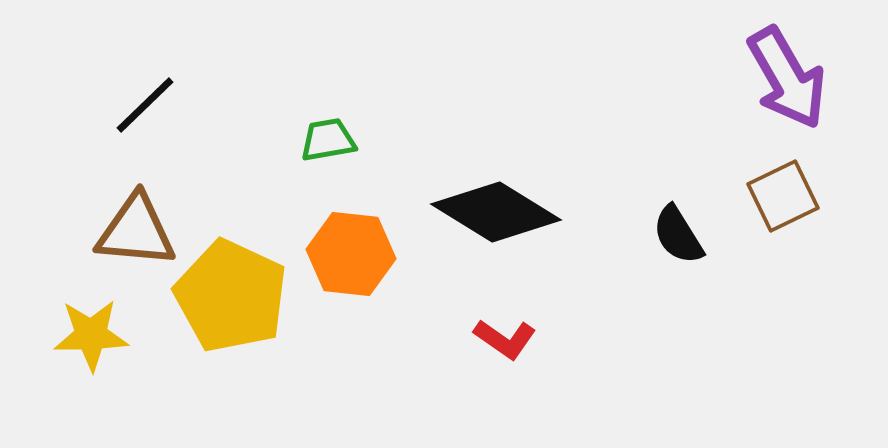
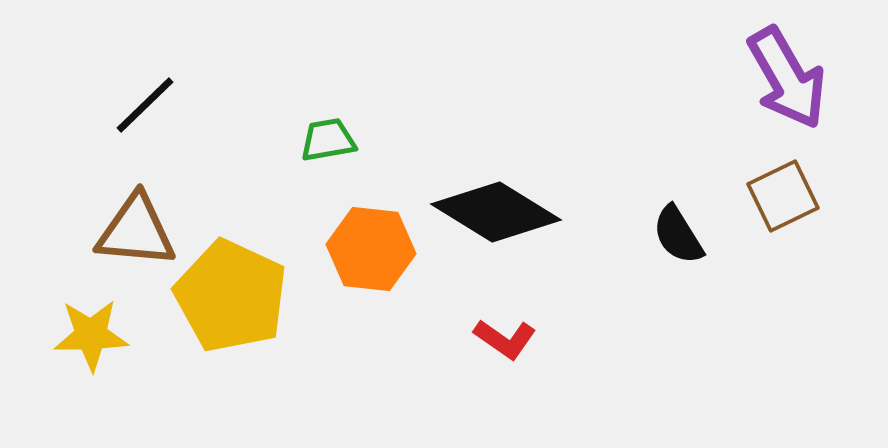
orange hexagon: moved 20 px right, 5 px up
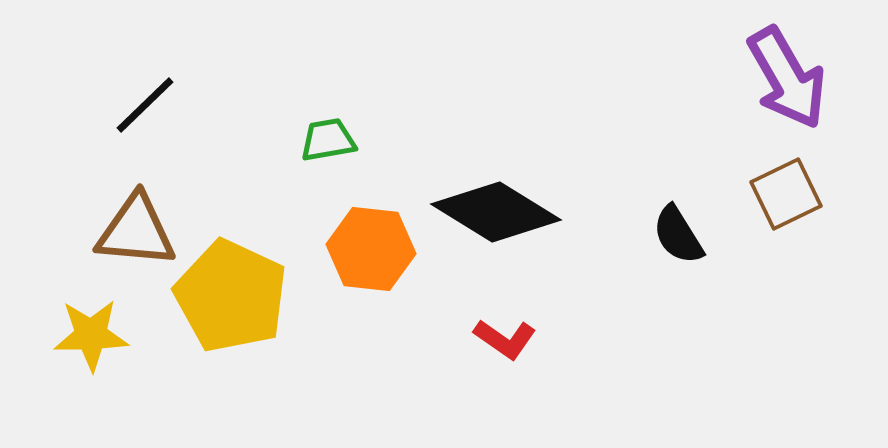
brown square: moved 3 px right, 2 px up
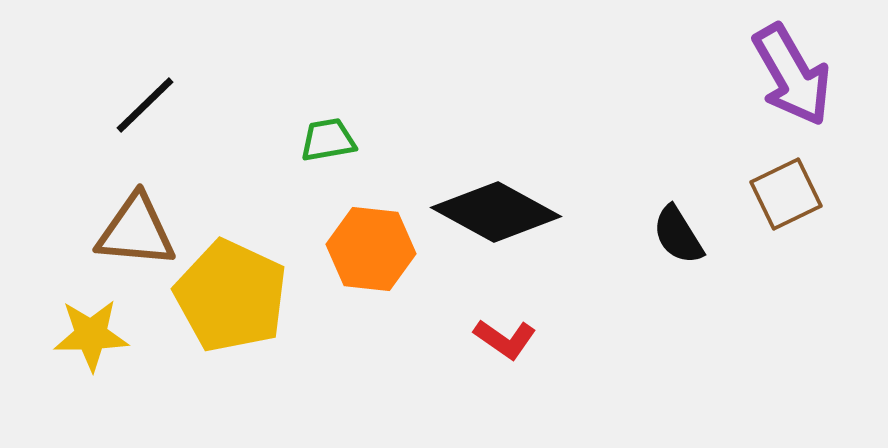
purple arrow: moved 5 px right, 3 px up
black diamond: rotated 3 degrees counterclockwise
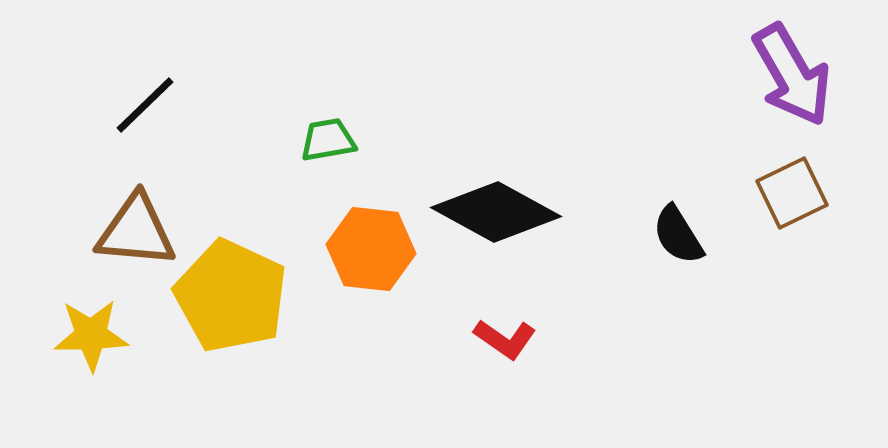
brown square: moved 6 px right, 1 px up
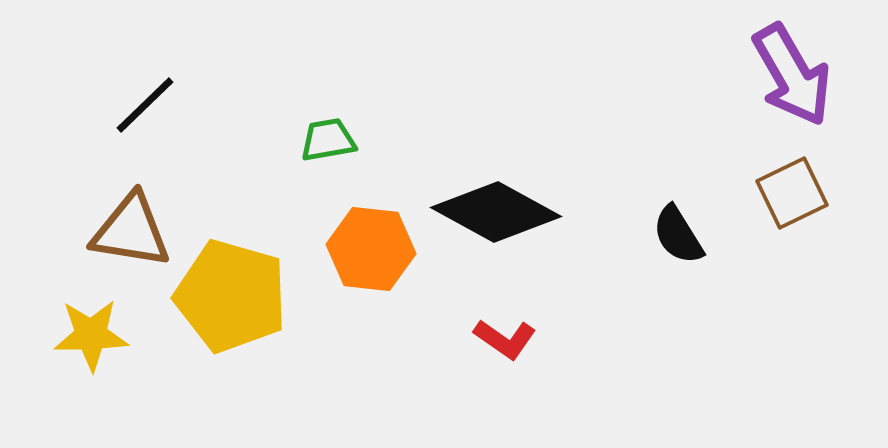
brown triangle: moved 5 px left; rotated 4 degrees clockwise
yellow pentagon: rotated 9 degrees counterclockwise
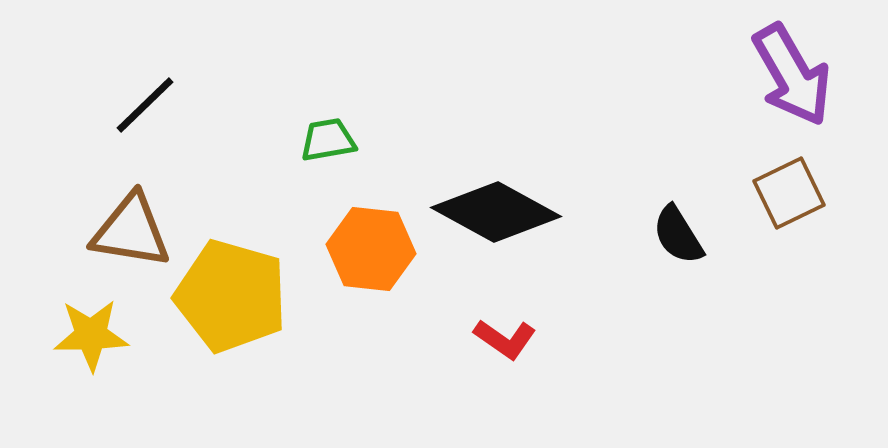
brown square: moved 3 px left
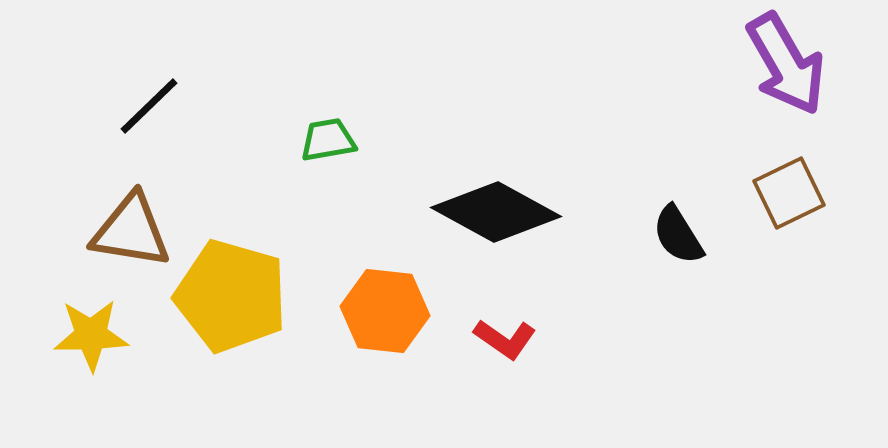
purple arrow: moved 6 px left, 11 px up
black line: moved 4 px right, 1 px down
orange hexagon: moved 14 px right, 62 px down
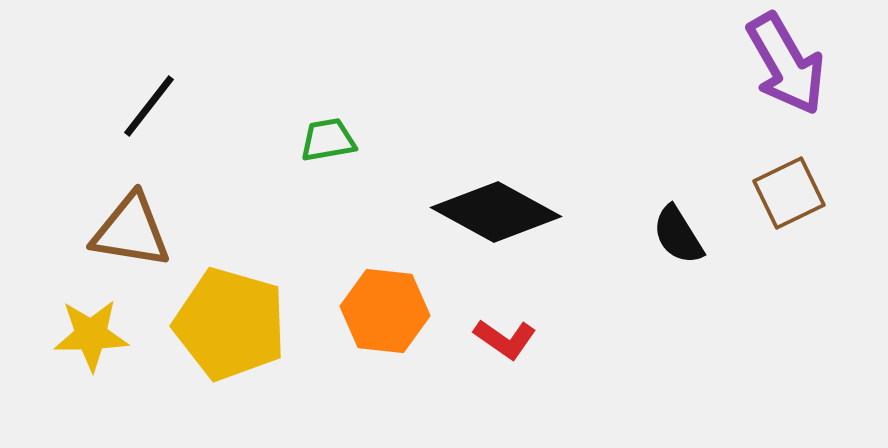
black line: rotated 8 degrees counterclockwise
yellow pentagon: moved 1 px left, 28 px down
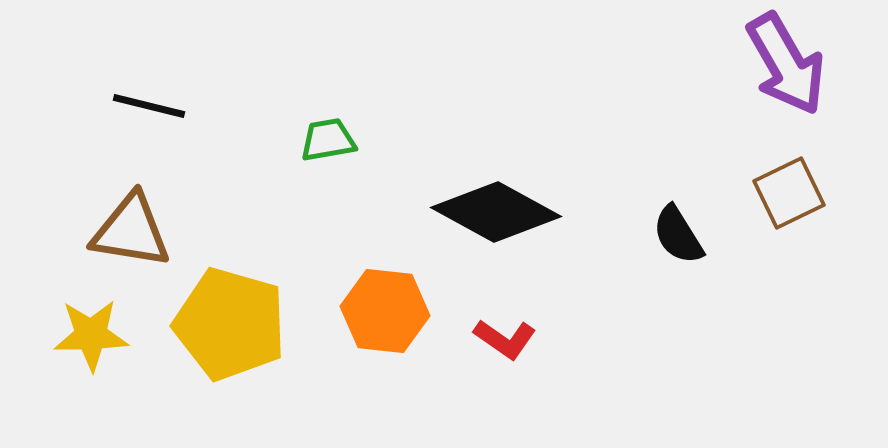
black line: rotated 66 degrees clockwise
